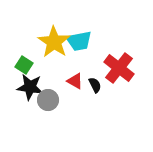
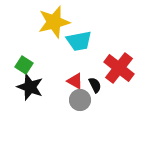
yellow star: moved 20 px up; rotated 24 degrees clockwise
black star: rotated 12 degrees clockwise
gray circle: moved 32 px right
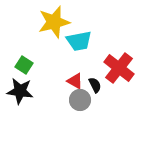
black star: moved 10 px left, 4 px down; rotated 12 degrees counterclockwise
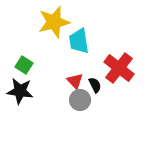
cyan trapezoid: rotated 92 degrees clockwise
red triangle: rotated 18 degrees clockwise
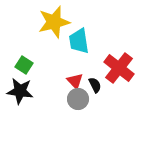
gray circle: moved 2 px left, 1 px up
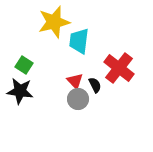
cyan trapezoid: rotated 16 degrees clockwise
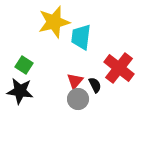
cyan trapezoid: moved 2 px right, 4 px up
red triangle: rotated 24 degrees clockwise
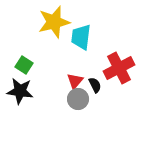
red cross: rotated 24 degrees clockwise
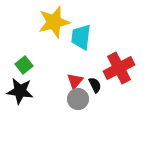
green square: rotated 18 degrees clockwise
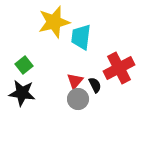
black star: moved 2 px right, 2 px down
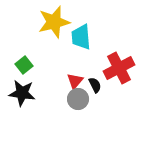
cyan trapezoid: rotated 12 degrees counterclockwise
